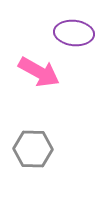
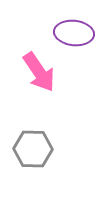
pink arrow: rotated 27 degrees clockwise
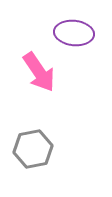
gray hexagon: rotated 12 degrees counterclockwise
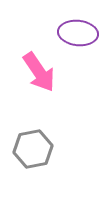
purple ellipse: moved 4 px right
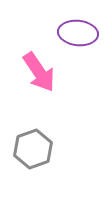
gray hexagon: rotated 9 degrees counterclockwise
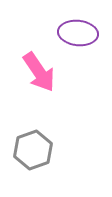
gray hexagon: moved 1 px down
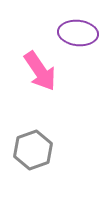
pink arrow: moved 1 px right, 1 px up
